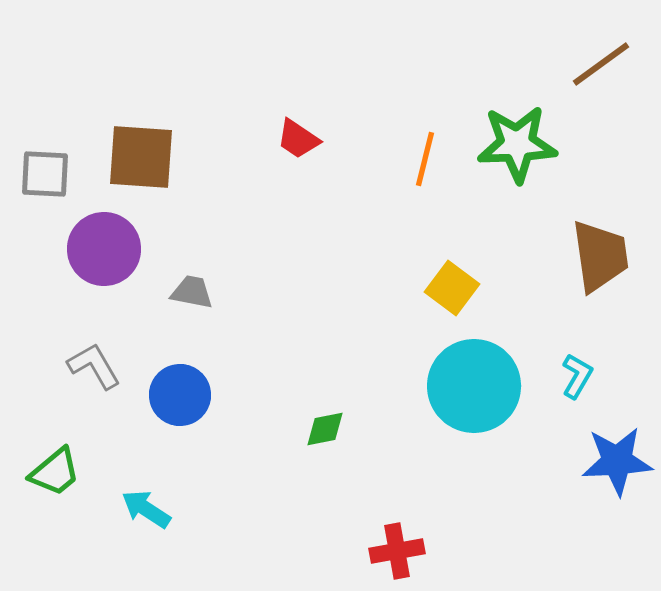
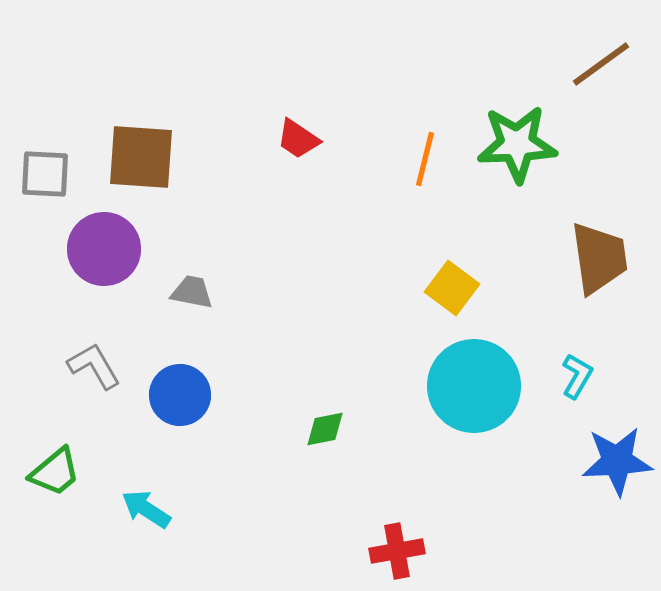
brown trapezoid: moved 1 px left, 2 px down
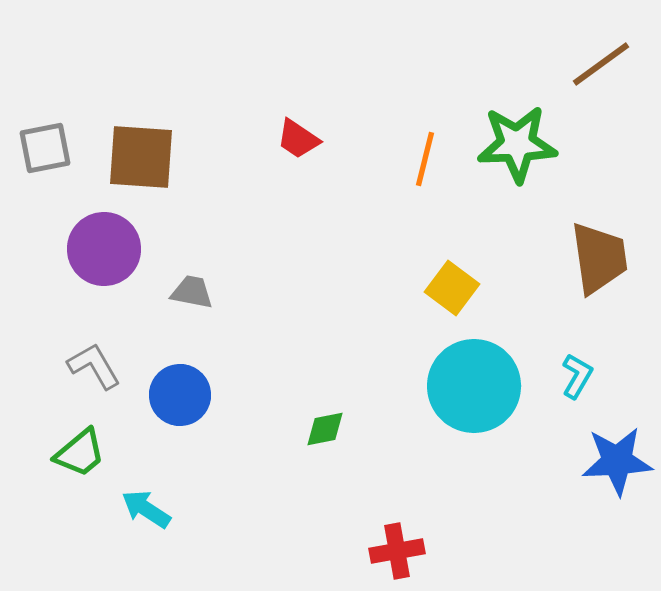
gray square: moved 26 px up; rotated 14 degrees counterclockwise
green trapezoid: moved 25 px right, 19 px up
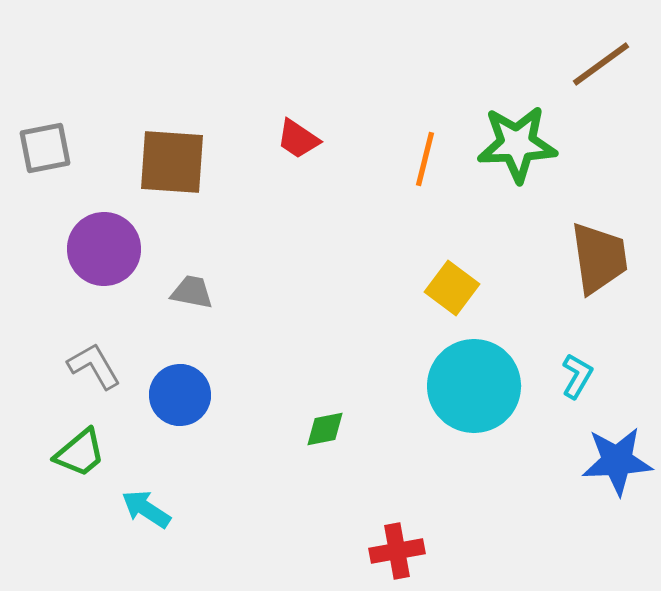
brown square: moved 31 px right, 5 px down
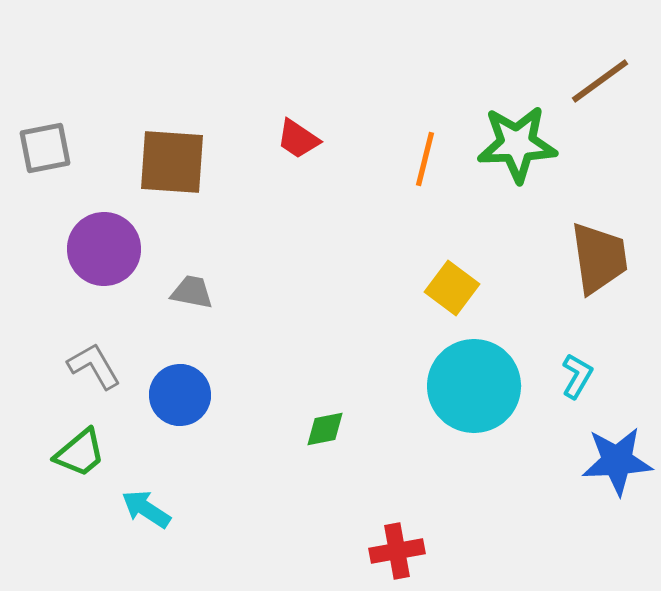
brown line: moved 1 px left, 17 px down
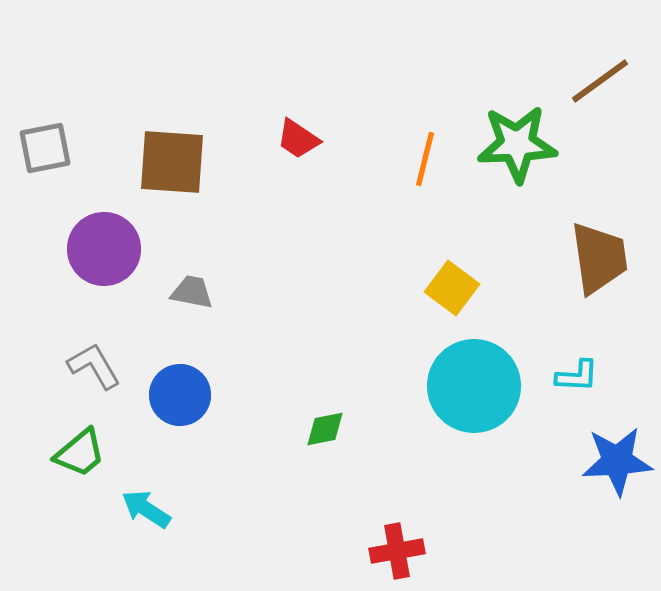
cyan L-shape: rotated 63 degrees clockwise
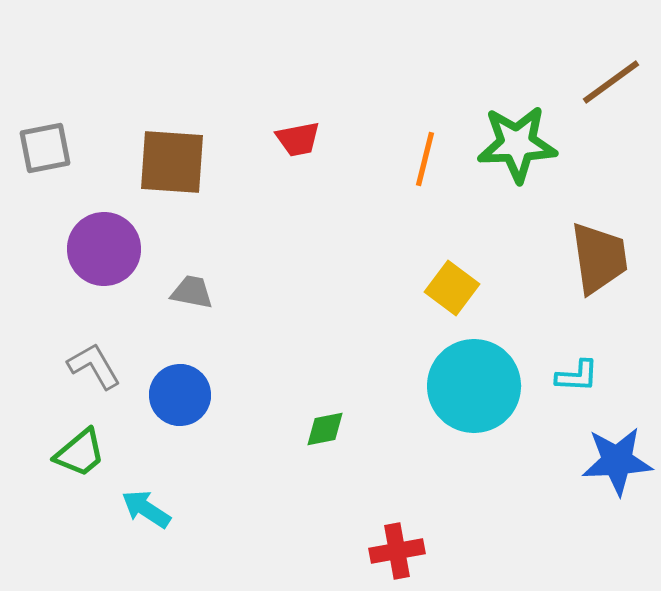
brown line: moved 11 px right, 1 px down
red trapezoid: rotated 45 degrees counterclockwise
